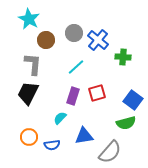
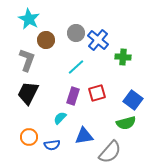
gray circle: moved 2 px right
gray L-shape: moved 6 px left, 4 px up; rotated 15 degrees clockwise
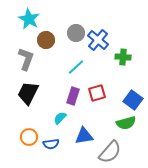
gray L-shape: moved 1 px left, 1 px up
blue semicircle: moved 1 px left, 1 px up
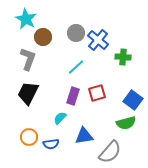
cyan star: moved 3 px left
brown circle: moved 3 px left, 3 px up
gray L-shape: moved 2 px right
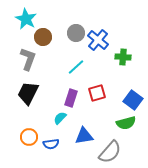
purple rectangle: moved 2 px left, 2 px down
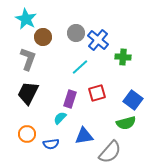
cyan line: moved 4 px right
purple rectangle: moved 1 px left, 1 px down
orange circle: moved 2 px left, 3 px up
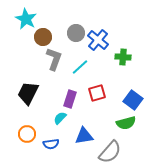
gray L-shape: moved 26 px right
